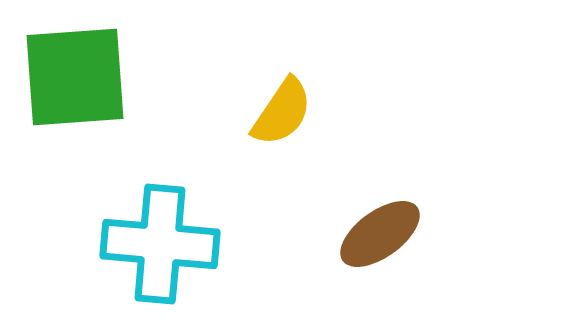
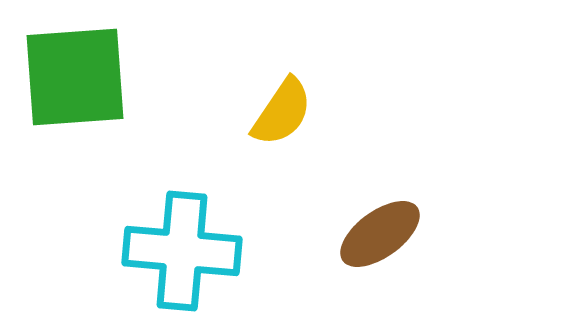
cyan cross: moved 22 px right, 7 px down
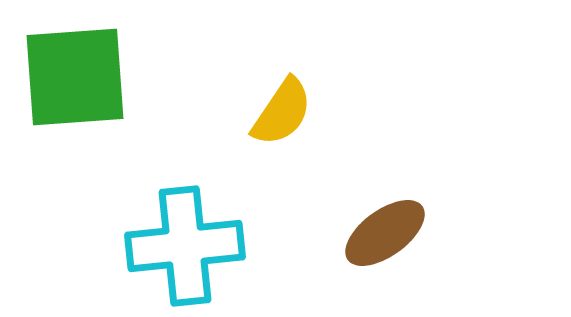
brown ellipse: moved 5 px right, 1 px up
cyan cross: moved 3 px right, 5 px up; rotated 11 degrees counterclockwise
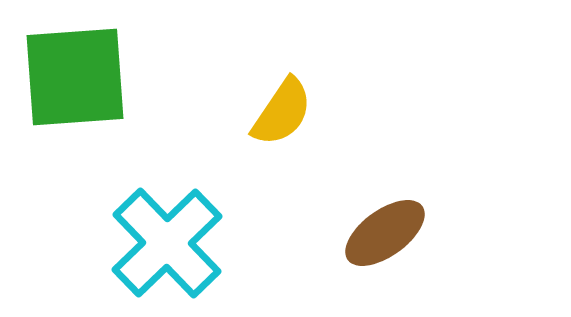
cyan cross: moved 18 px left, 3 px up; rotated 38 degrees counterclockwise
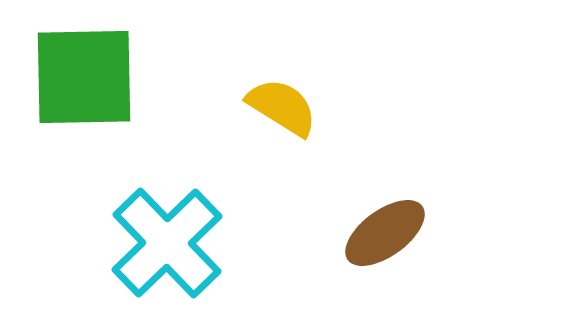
green square: moved 9 px right; rotated 3 degrees clockwise
yellow semicircle: moved 5 px up; rotated 92 degrees counterclockwise
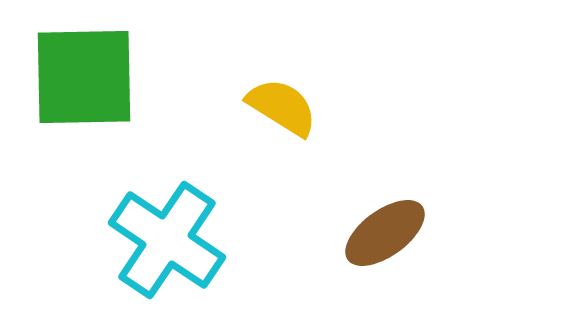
cyan cross: moved 3 px up; rotated 12 degrees counterclockwise
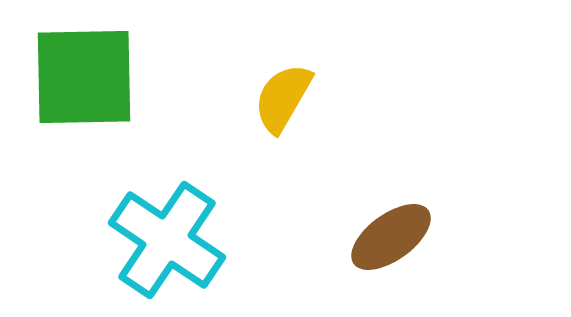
yellow semicircle: moved 1 px right, 9 px up; rotated 92 degrees counterclockwise
brown ellipse: moved 6 px right, 4 px down
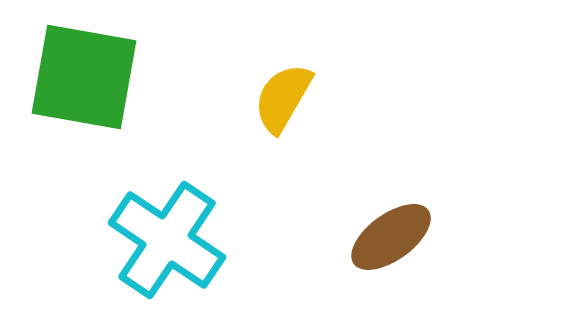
green square: rotated 11 degrees clockwise
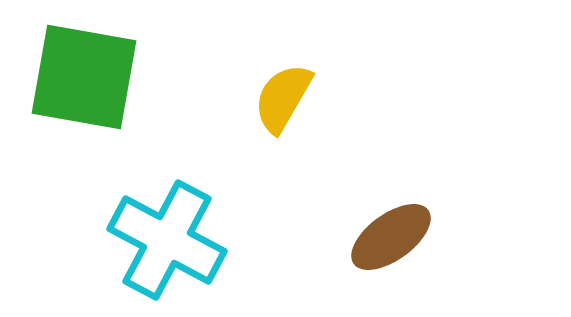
cyan cross: rotated 6 degrees counterclockwise
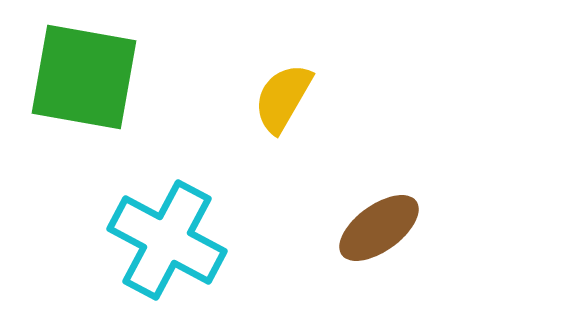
brown ellipse: moved 12 px left, 9 px up
